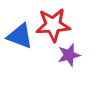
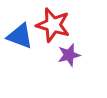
red star: rotated 20 degrees clockwise
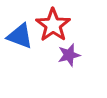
red star: rotated 20 degrees clockwise
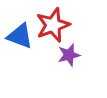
red star: rotated 16 degrees clockwise
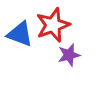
blue triangle: moved 2 px up
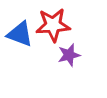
red star: rotated 16 degrees clockwise
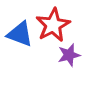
red star: rotated 24 degrees counterclockwise
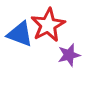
red star: moved 5 px left
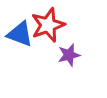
red star: rotated 8 degrees clockwise
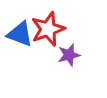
red star: moved 4 px down
